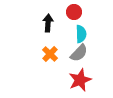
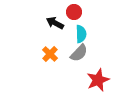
black arrow: moved 7 px right; rotated 66 degrees counterclockwise
red star: moved 18 px right
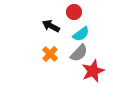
black arrow: moved 4 px left, 3 px down
cyan semicircle: rotated 54 degrees clockwise
red star: moved 5 px left, 9 px up
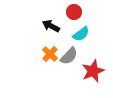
gray semicircle: moved 10 px left, 3 px down
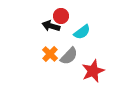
red circle: moved 13 px left, 4 px down
black arrow: rotated 12 degrees counterclockwise
cyan semicircle: moved 1 px right, 2 px up
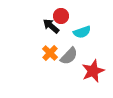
black arrow: rotated 24 degrees clockwise
cyan semicircle: rotated 18 degrees clockwise
orange cross: moved 1 px up
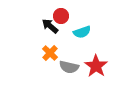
black arrow: moved 1 px left
gray semicircle: moved 11 px down; rotated 60 degrees clockwise
red star: moved 3 px right, 5 px up; rotated 15 degrees counterclockwise
